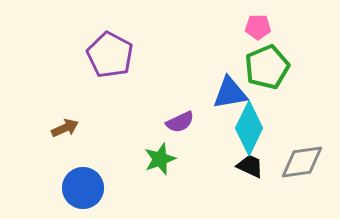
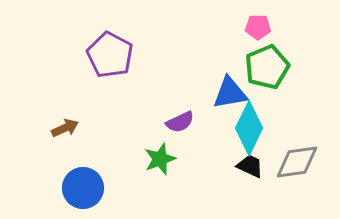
gray diamond: moved 5 px left
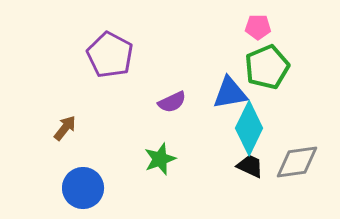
purple semicircle: moved 8 px left, 20 px up
brown arrow: rotated 28 degrees counterclockwise
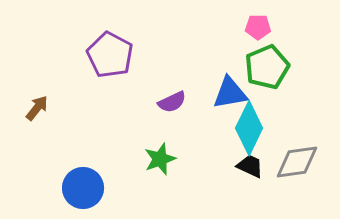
brown arrow: moved 28 px left, 20 px up
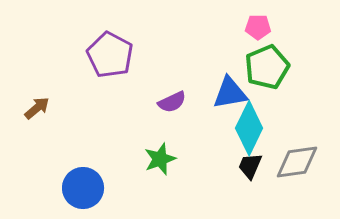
brown arrow: rotated 12 degrees clockwise
black trapezoid: rotated 92 degrees counterclockwise
